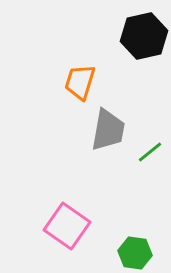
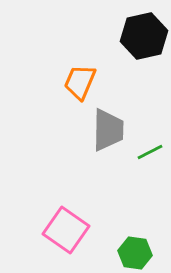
orange trapezoid: rotated 6 degrees clockwise
gray trapezoid: rotated 9 degrees counterclockwise
green line: rotated 12 degrees clockwise
pink square: moved 1 px left, 4 px down
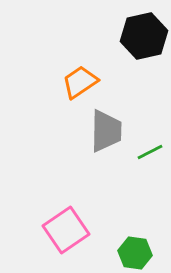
orange trapezoid: rotated 33 degrees clockwise
gray trapezoid: moved 2 px left, 1 px down
pink square: rotated 21 degrees clockwise
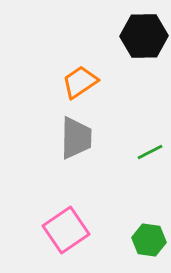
black hexagon: rotated 12 degrees clockwise
gray trapezoid: moved 30 px left, 7 px down
green hexagon: moved 14 px right, 13 px up
